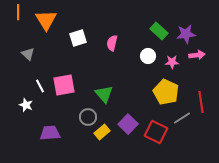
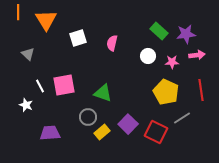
green triangle: moved 1 px left, 1 px up; rotated 30 degrees counterclockwise
red line: moved 12 px up
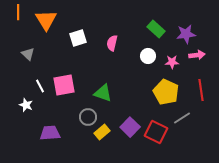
green rectangle: moved 3 px left, 2 px up
purple square: moved 2 px right, 3 px down
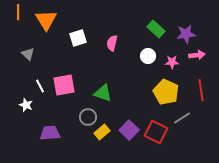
purple square: moved 1 px left, 3 px down
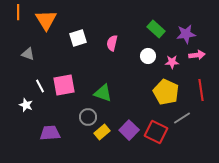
gray triangle: rotated 24 degrees counterclockwise
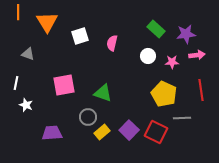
orange triangle: moved 1 px right, 2 px down
white square: moved 2 px right, 2 px up
white line: moved 24 px left, 3 px up; rotated 40 degrees clockwise
yellow pentagon: moved 2 px left, 2 px down
gray line: rotated 30 degrees clockwise
purple trapezoid: moved 2 px right
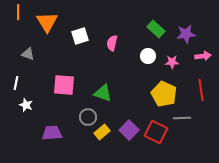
pink arrow: moved 6 px right, 1 px down
pink square: rotated 15 degrees clockwise
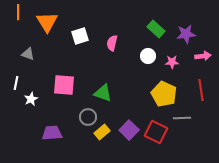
white star: moved 5 px right, 6 px up; rotated 24 degrees clockwise
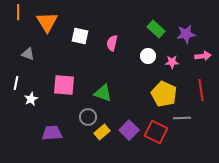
white square: rotated 30 degrees clockwise
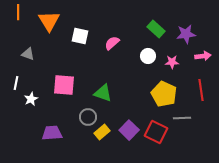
orange triangle: moved 2 px right, 1 px up
pink semicircle: rotated 35 degrees clockwise
